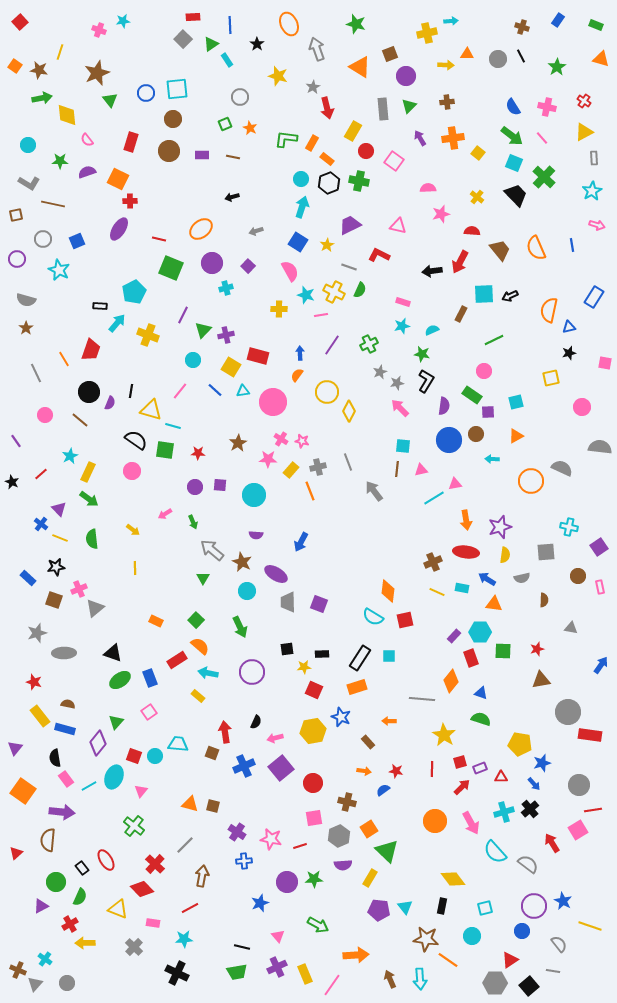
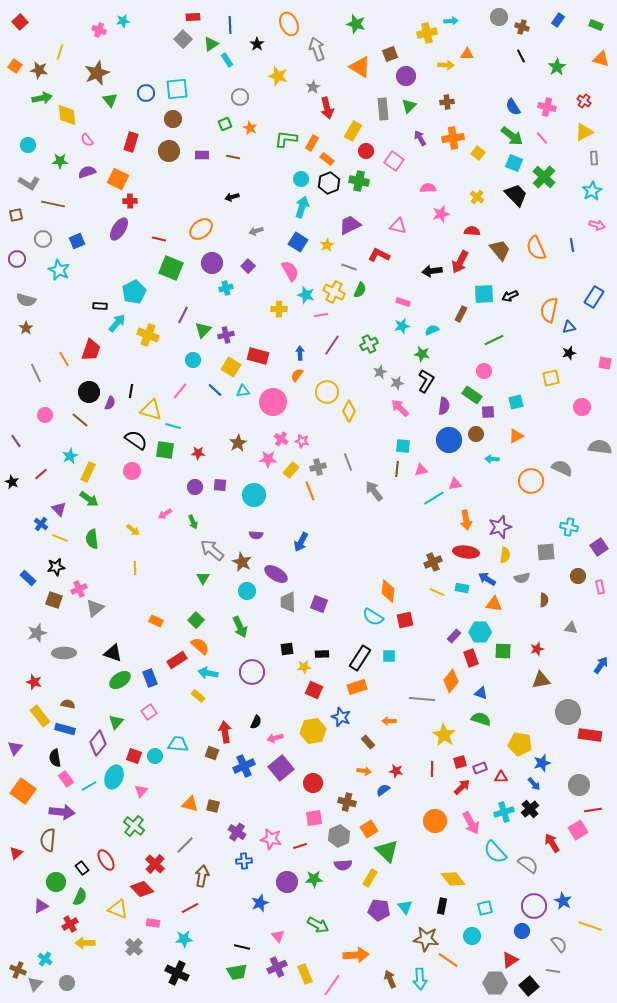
gray circle at (498, 59): moved 1 px right, 42 px up
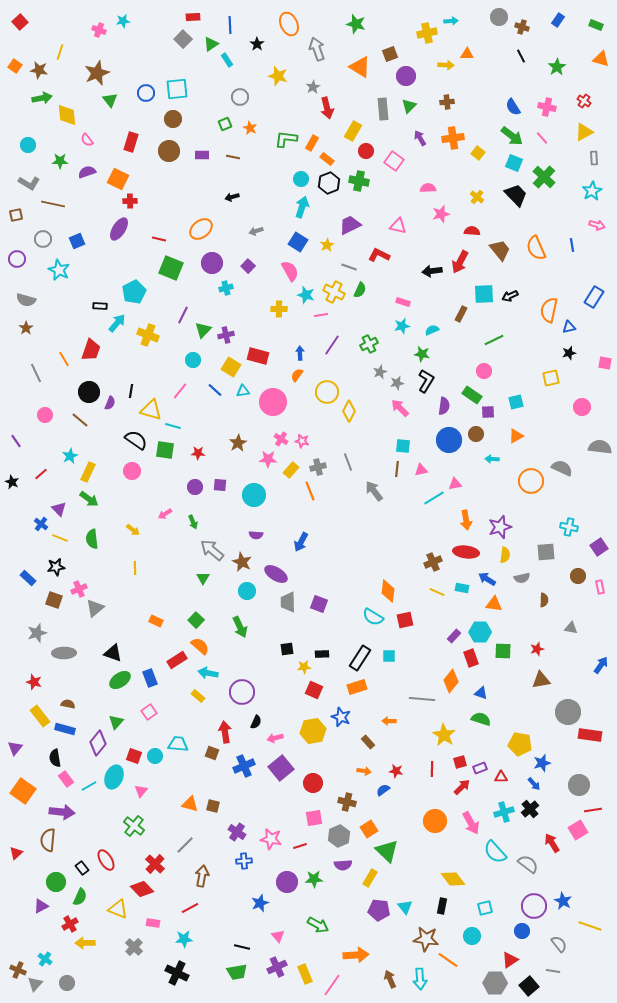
purple circle at (252, 672): moved 10 px left, 20 px down
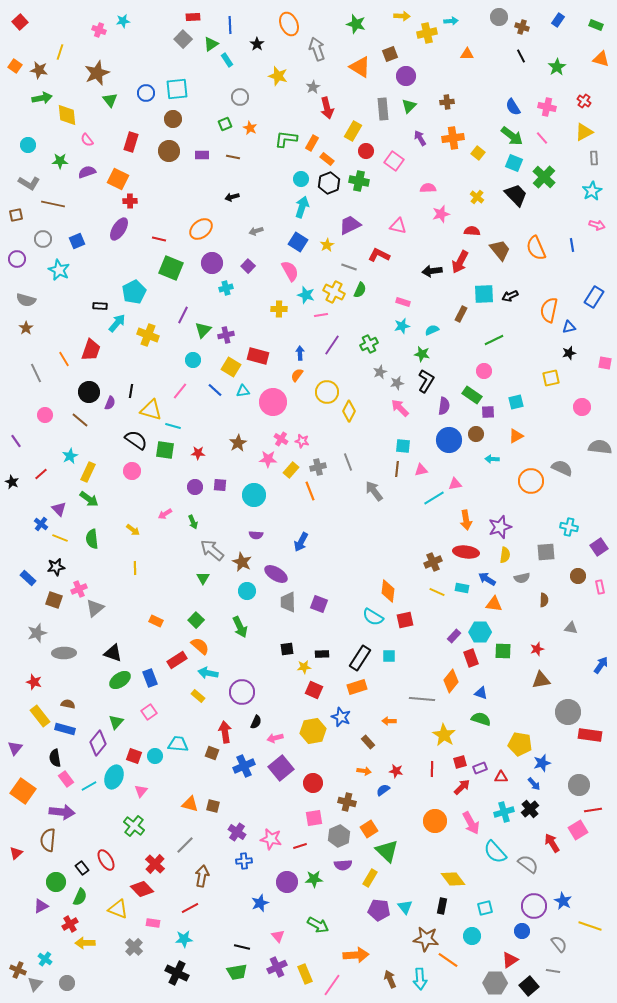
yellow arrow at (446, 65): moved 44 px left, 49 px up
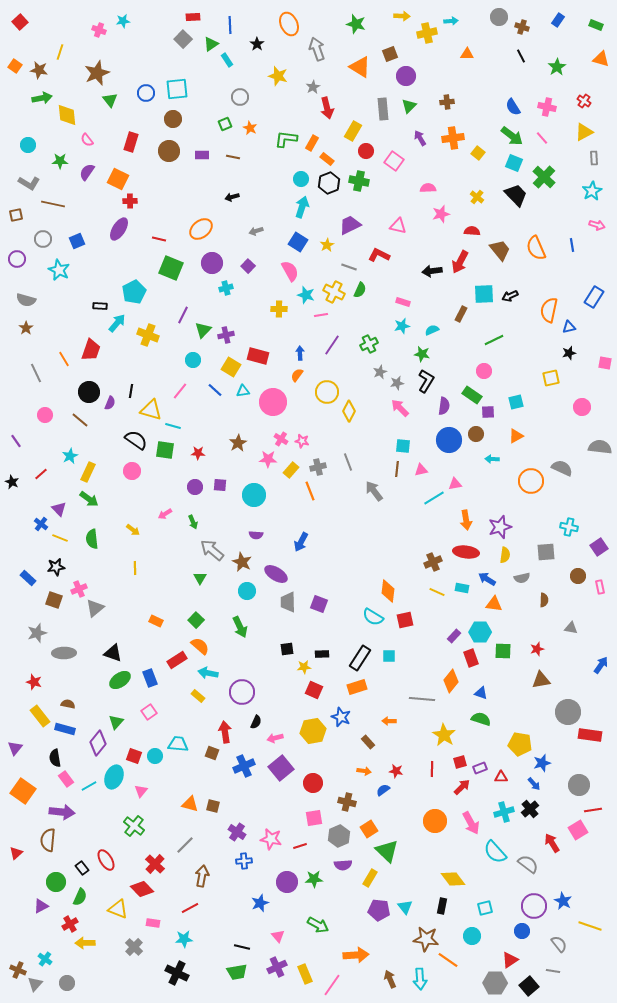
purple semicircle at (87, 172): rotated 36 degrees counterclockwise
green triangle at (203, 578): moved 3 px left
